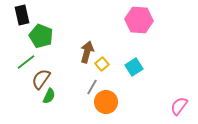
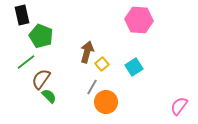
green semicircle: rotated 70 degrees counterclockwise
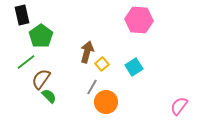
green pentagon: rotated 15 degrees clockwise
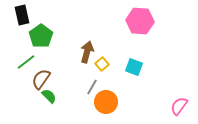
pink hexagon: moved 1 px right, 1 px down
cyan square: rotated 36 degrees counterclockwise
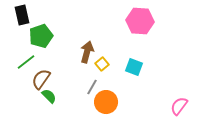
green pentagon: rotated 15 degrees clockwise
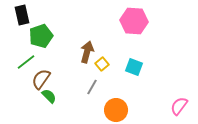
pink hexagon: moved 6 px left
orange circle: moved 10 px right, 8 px down
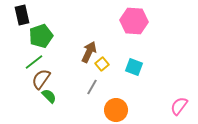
brown arrow: moved 2 px right; rotated 10 degrees clockwise
green line: moved 8 px right
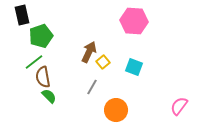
yellow square: moved 1 px right, 2 px up
brown semicircle: moved 2 px right, 2 px up; rotated 45 degrees counterclockwise
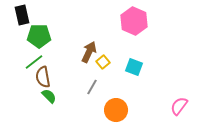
pink hexagon: rotated 20 degrees clockwise
green pentagon: moved 2 px left; rotated 20 degrees clockwise
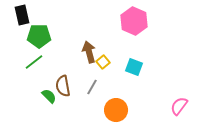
brown arrow: rotated 40 degrees counterclockwise
brown semicircle: moved 20 px right, 9 px down
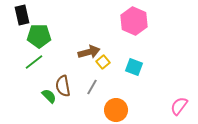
brown arrow: rotated 90 degrees clockwise
